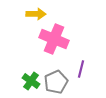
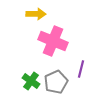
pink cross: moved 1 px left, 2 px down
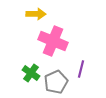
green cross: moved 8 px up
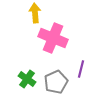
yellow arrow: moved 1 px left, 1 px up; rotated 96 degrees counterclockwise
pink cross: moved 3 px up
green cross: moved 4 px left, 6 px down
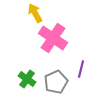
yellow arrow: rotated 24 degrees counterclockwise
pink cross: rotated 12 degrees clockwise
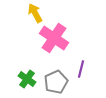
pink cross: moved 1 px right
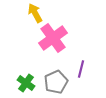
pink cross: moved 1 px left; rotated 20 degrees clockwise
green cross: moved 1 px left, 4 px down
